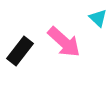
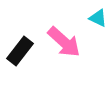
cyan triangle: rotated 18 degrees counterclockwise
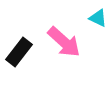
black rectangle: moved 1 px left, 1 px down
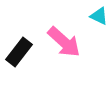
cyan triangle: moved 1 px right, 2 px up
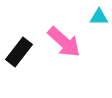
cyan triangle: moved 1 px down; rotated 24 degrees counterclockwise
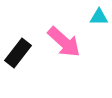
black rectangle: moved 1 px left, 1 px down
